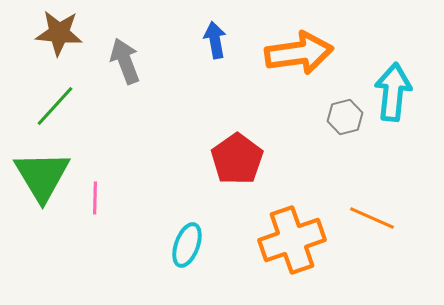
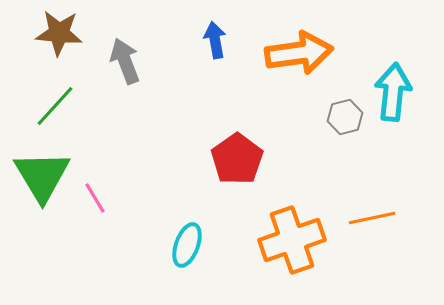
pink line: rotated 32 degrees counterclockwise
orange line: rotated 36 degrees counterclockwise
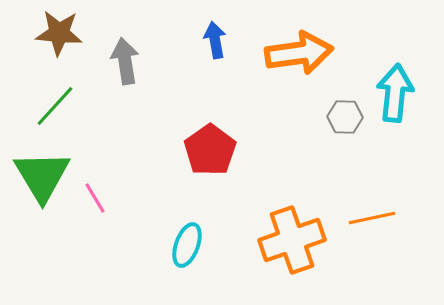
gray arrow: rotated 12 degrees clockwise
cyan arrow: moved 2 px right, 1 px down
gray hexagon: rotated 16 degrees clockwise
red pentagon: moved 27 px left, 9 px up
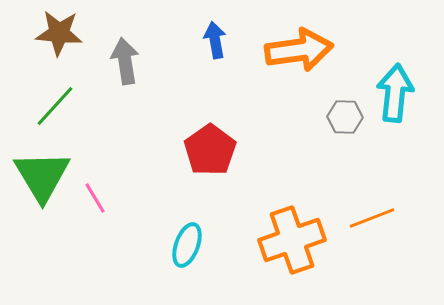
orange arrow: moved 3 px up
orange line: rotated 9 degrees counterclockwise
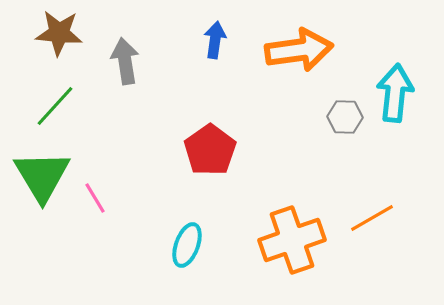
blue arrow: rotated 18 degrees clockwise
orange line: rotated 9 degrees counterclockwise
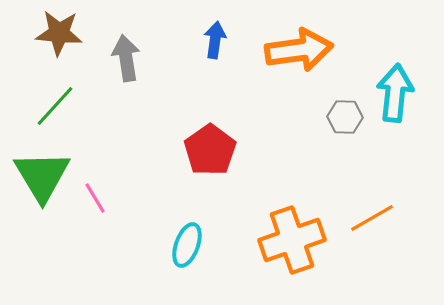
gray arrow: moved 1 px right, 3 px up
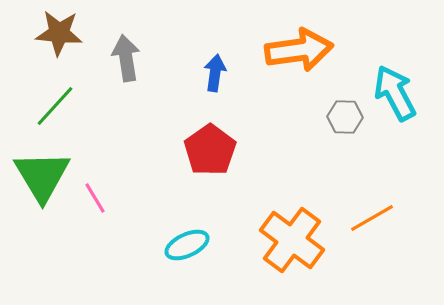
blue arrow: moved 33 px down
cyan arrow: rotated 34 degrees counterclockwise
orange cross: rotated 34 degrees counterclockwise
cyan ellipse: rotated 45 degrees clockwise
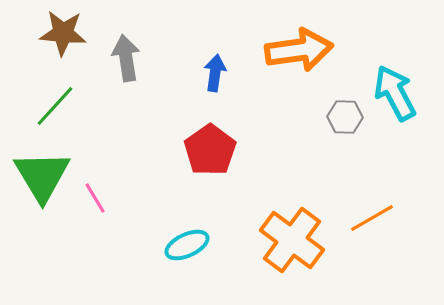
brown star: moved 4 px right
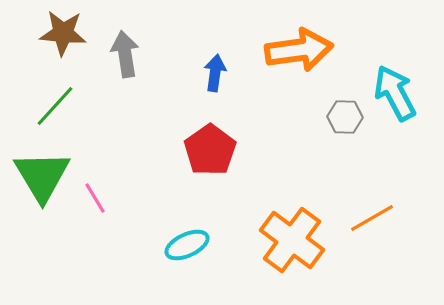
gray arrow: moved 1 px left, 4 px up
